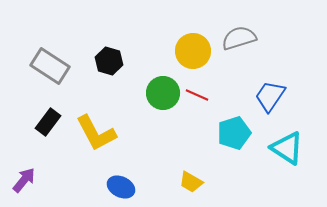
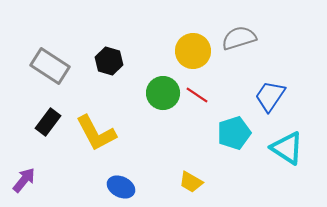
red line: rotated 10 degrees clockwise
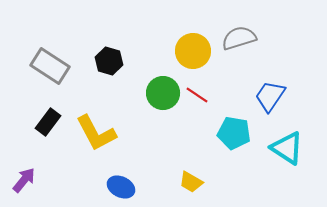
cyan pentagon: rotated 28 degrees clockwise
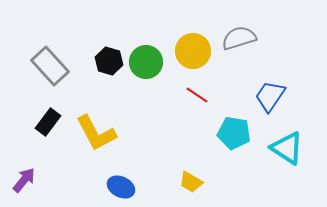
gray rectangle: rotated 15 degrees clockwise
green circle: moved 17 px left, 31 px up
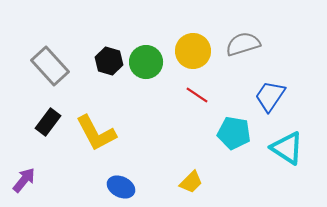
gray semicircle: moved 4 px right, 6 px down
yellow trapezoid: rotated 75 degrees counterclockwise
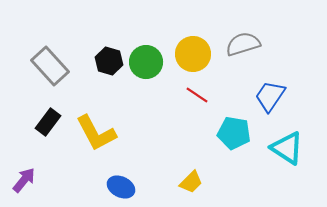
yellow circle: moved 3 px down
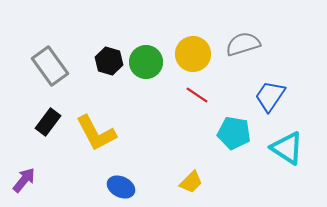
gray rectangle: rotated 6 degrees clockwise
